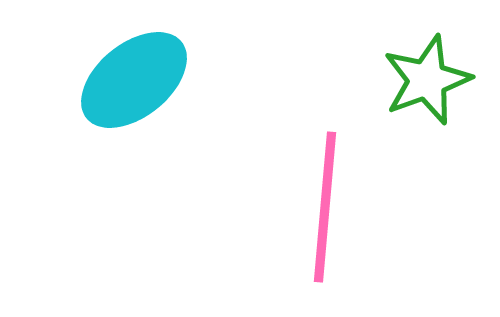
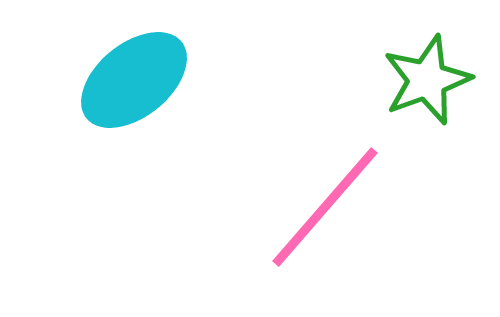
pink line: rotated 36 degrees clockwise
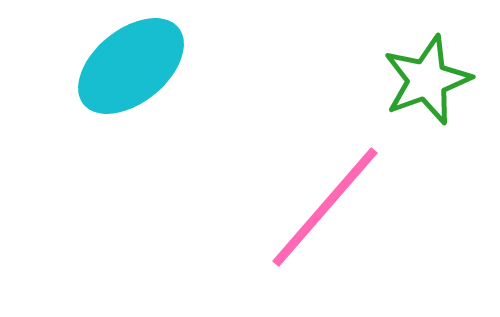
cyan ellipse: moved 3 px left, 14 px up
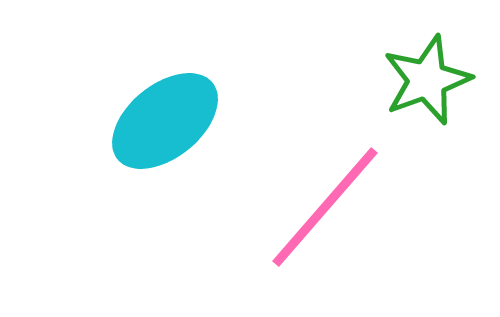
cyan ellipse: moved 34 px right, 55 px down
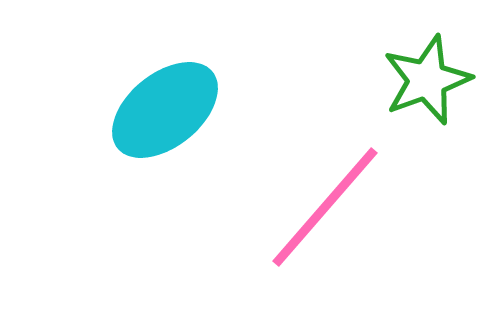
cyan ellipse: moved 11 px up
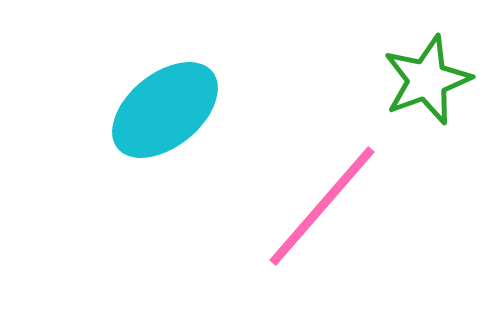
pink line: moved 3 px left, 1 px up
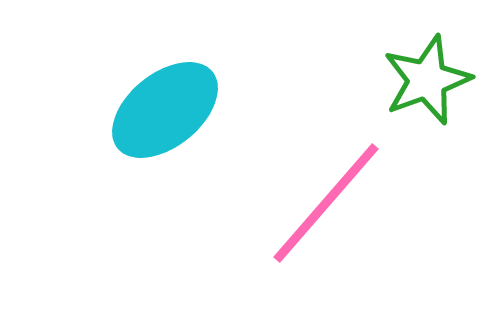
pink line: moved 4 px right, 3 px up
